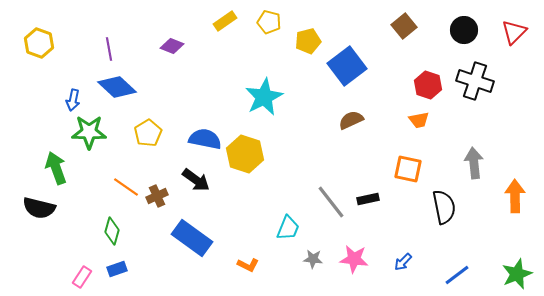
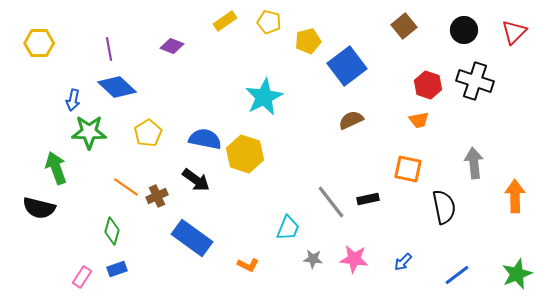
yellow hexagon at (39, 43): rotated 20 degrees counterclockwise
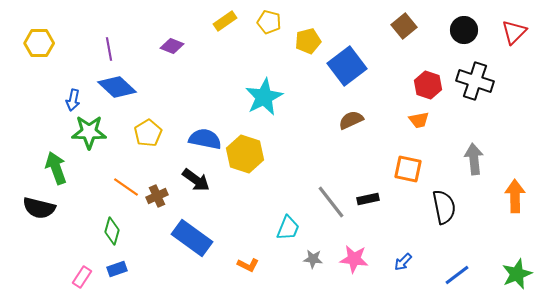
gray arrow at (474, 163): moved 4 px up
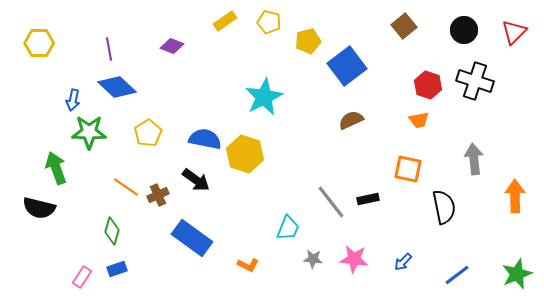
brown cross at (157, 196): moved 1 px right, 1 px up
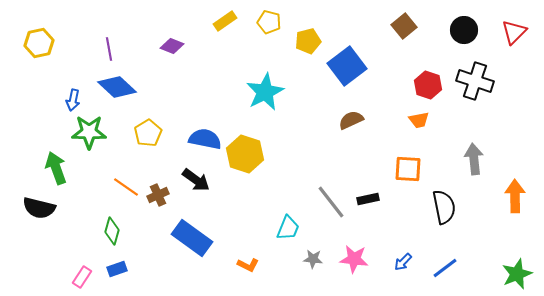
yellow hexagon at (39, 43): rotated 12 degrees counterclockwise
cyan star at (264, 97): moved 1 px right, 5 px up
orange square at (408, 169): rotated 8 degrees counterclockwise
blue line at (457, 275): moved 12 px left, 7 px up
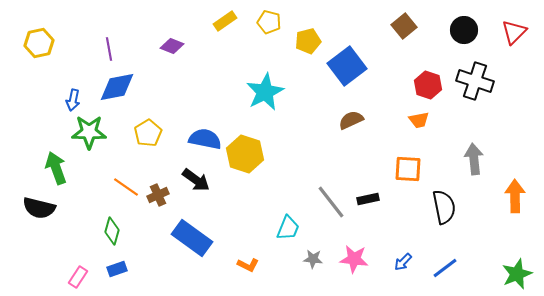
blue diamond at (117, 87): rotated 54 degrees counterclockwise
pink rectangle at (82, 277): moved 4 px left
